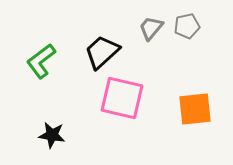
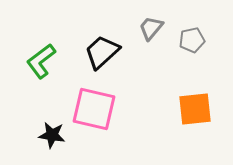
gray pentagon: moved 5 px right, 14 px down
pink square: moved 28 px left, 11 px down
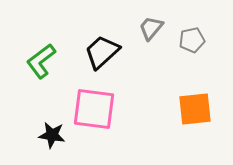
pink square: rotated 6 degrees counterclockwise
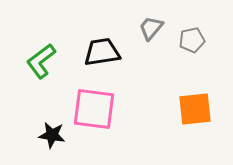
black trapezoid: rotated 33 degrees clockwise
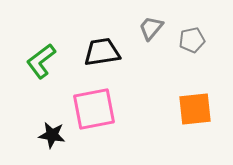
pink square: rotated 18 degrees counterclockwise
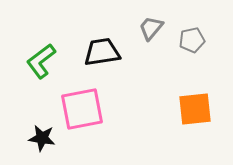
pink square: moved 12 px left
black star: moved 10 px left, 3 px down
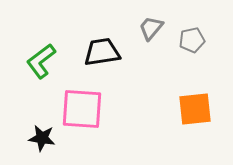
pink square: rotated 15 degrees clockwise
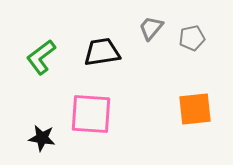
gray pentagon: moved 2 px up
green L-shape: moved 4 px up
pink square: moved 9 px right, 5 px down
